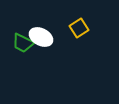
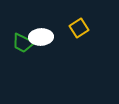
white ellipse: rotated 30 degrees counterclockwise
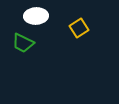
white ellipse: moved 5 px left, 21 px up
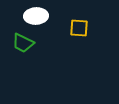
yellow square: rotated 36 degrees clockwise
